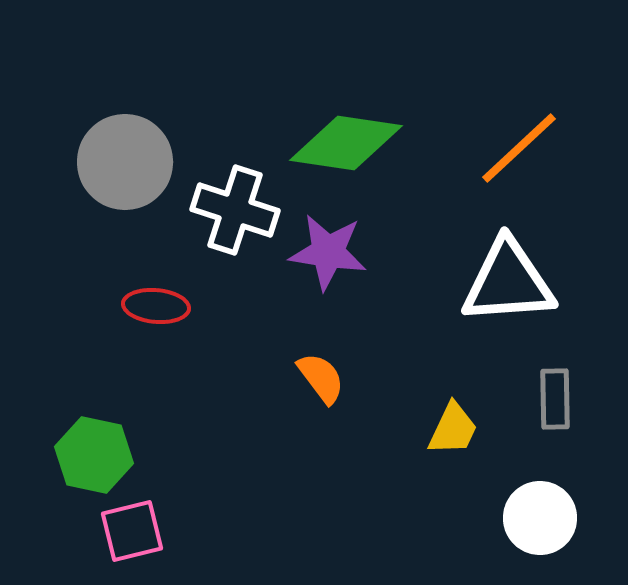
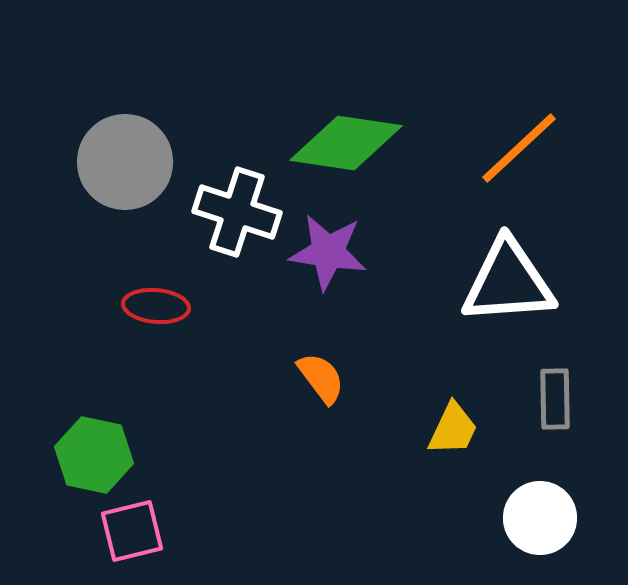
white cross: moved 2 px right, 2 px down
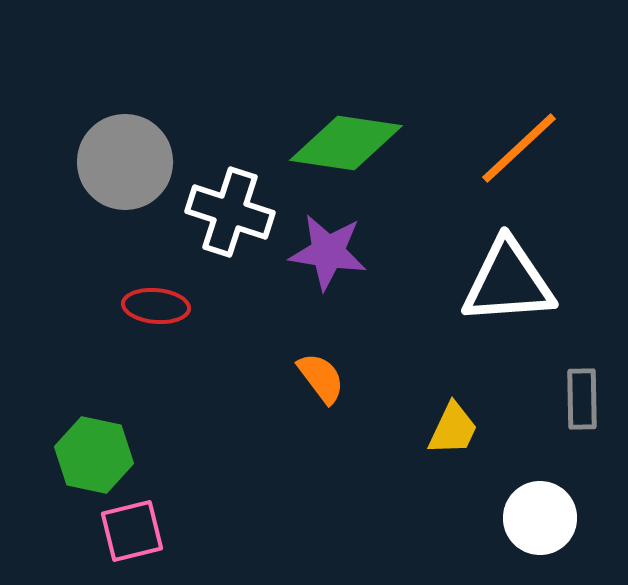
white cross: moved 7 px left
gray rectangle: moved 27 px right
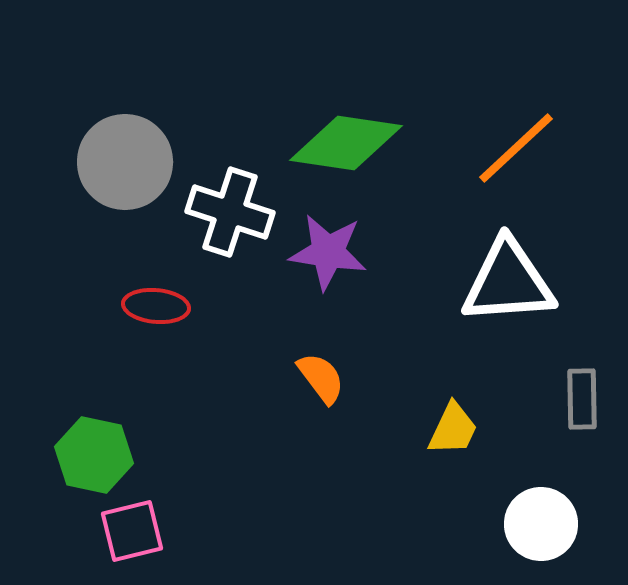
orange line: moved 3 px left
white circle: moved 1 px right, 6 px down
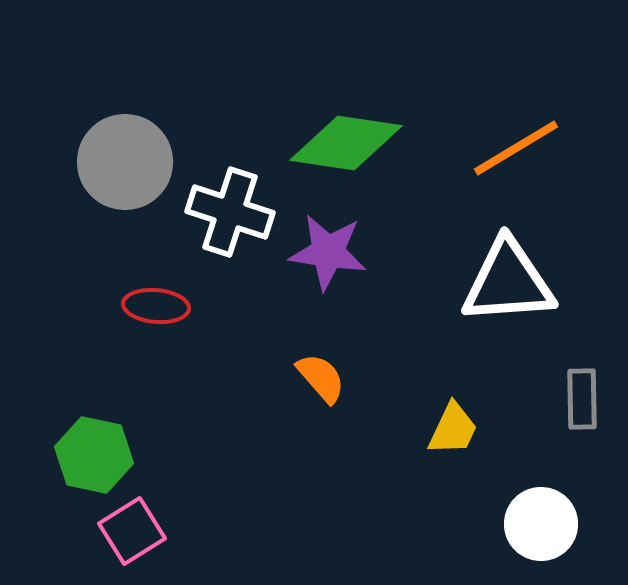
orange line: rotated 12 degrees clockwise
orange semicircle: rotated 4 degrees counterclockwise
pink square: rotated 18 degrees counterclockwise
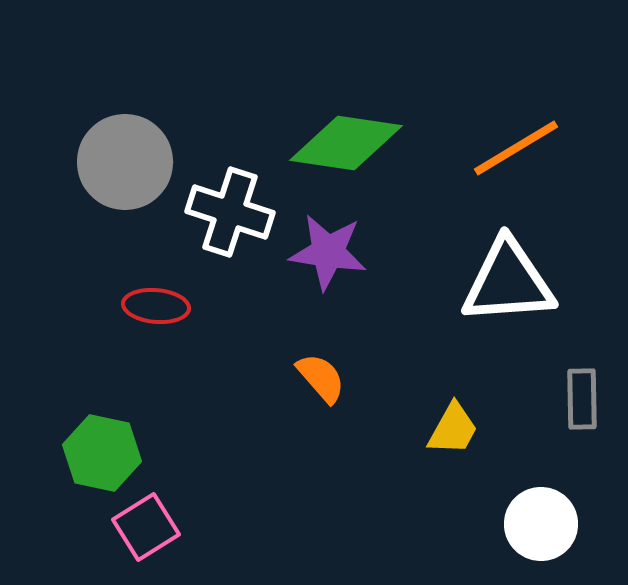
yellow trapezoid: rotated 4 degrees clockwise
green hexagon: moved 8 px right, 2 px up
pink square: moved 14 px right, 4 px up
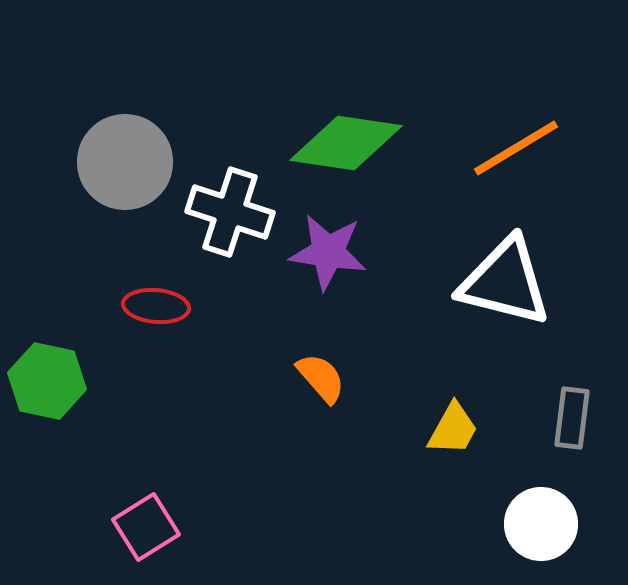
white triangle: moved 3 px left; rotated 18 degrees clockwise
gray rectangle: moved 10 px left, 19 px down; rotated 8 degrees clockwise
green hexagon: moved 55 px left, 72 px up
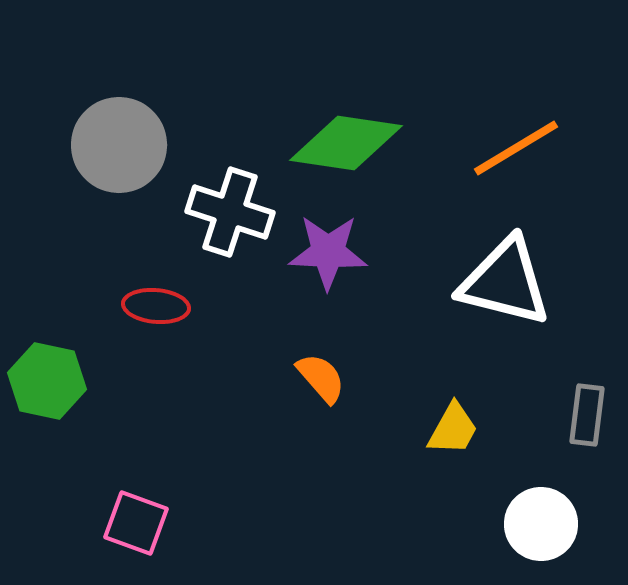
gray circle: moved 6 px left, 17 px up
purple star: rotated 6 degrees counterclockwise
gray rectangle: moved 15 px right, 3 px up
pink square: moved 10 px left, 4 px up; rotated 38 degrees counterclockwise
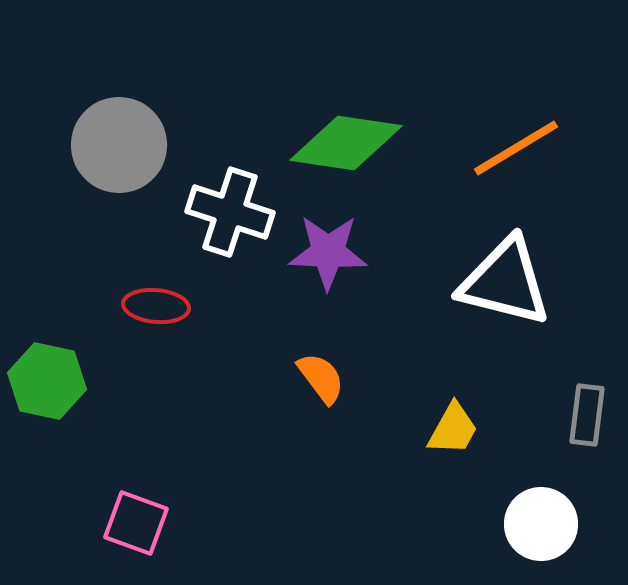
orange semicircle: rotated 4 degrees clockwise
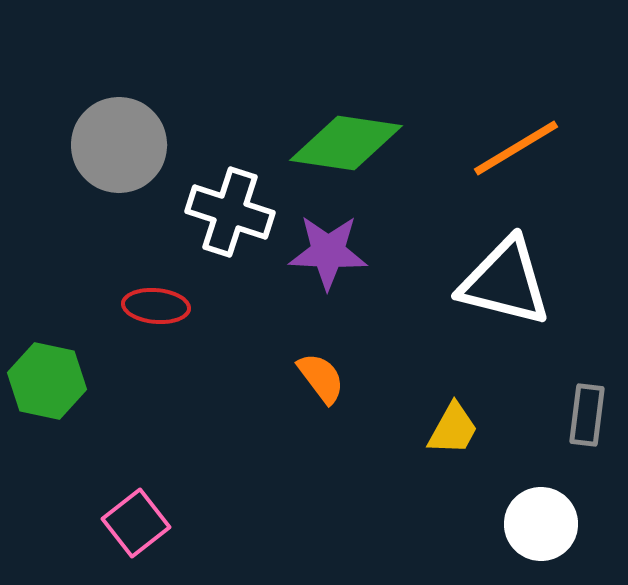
pink square: rotated 32 degrees clockwise
